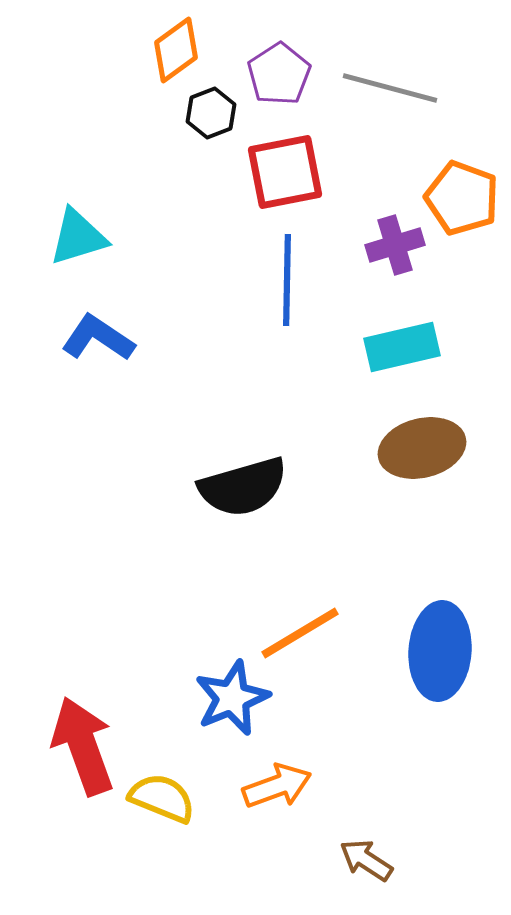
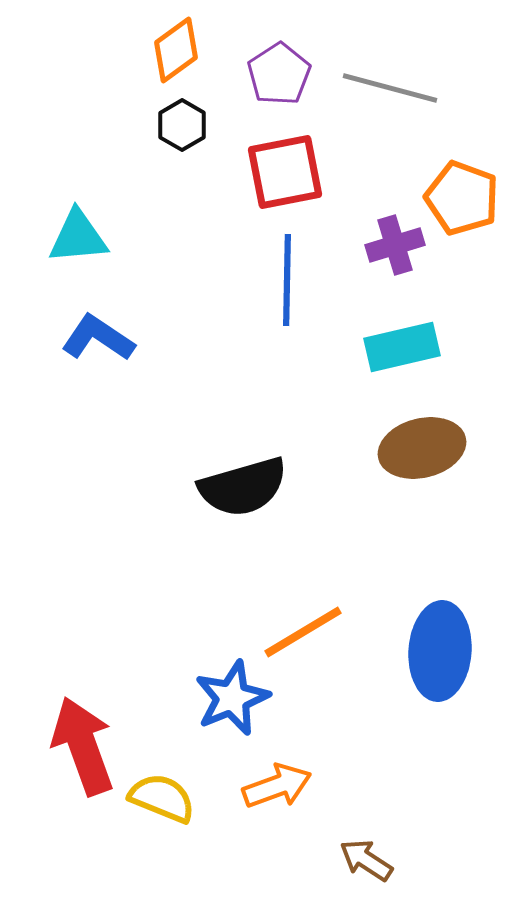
black hexagon: moved 29 px left, 12 px down; rotated 9 degrees counterclockwise
cyan triangle: rotated 12 degrees clockwise
orange line: moved 3 px right, 1 px up
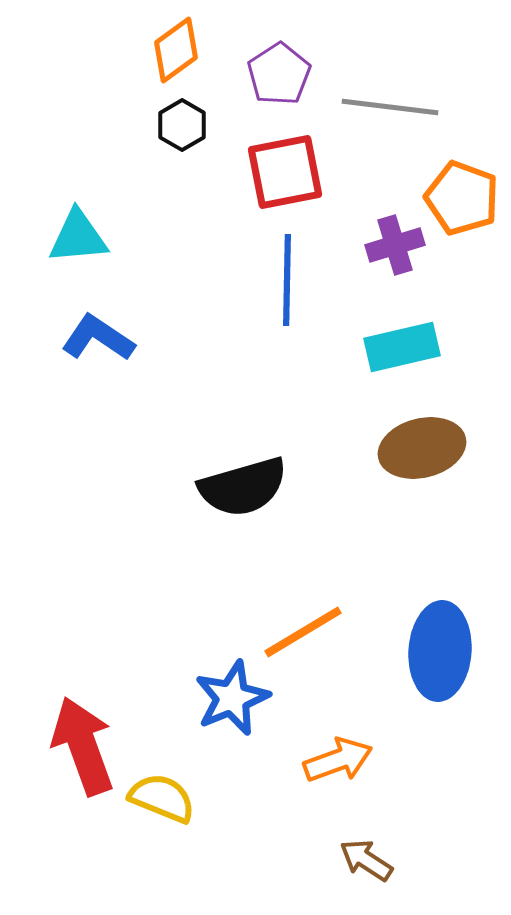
gray line: moved 19 px down; rotated 8 degrees counterclockwise
orange arrow: moved 61 px right, 26 px up
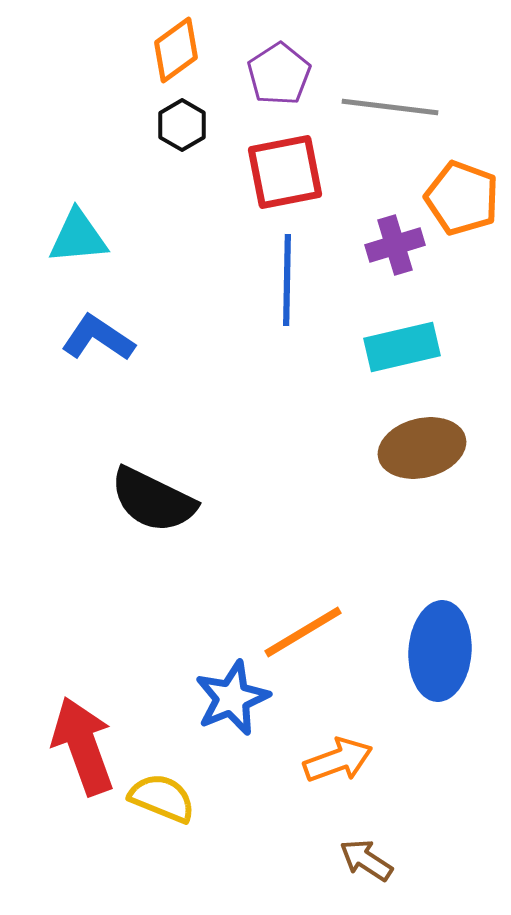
black semicircle: moved 90 px left, 13 px down; rotated 42 degrees clockwise
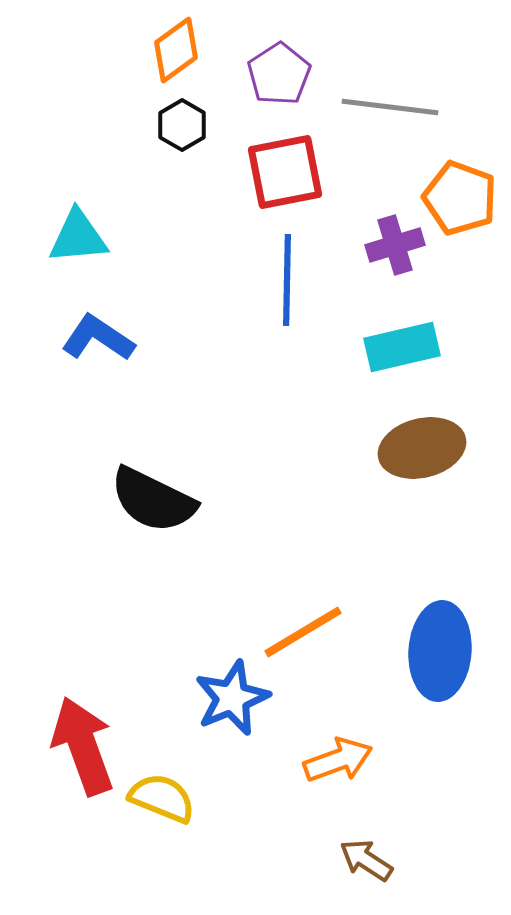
orange pentagon: moved 2 px left
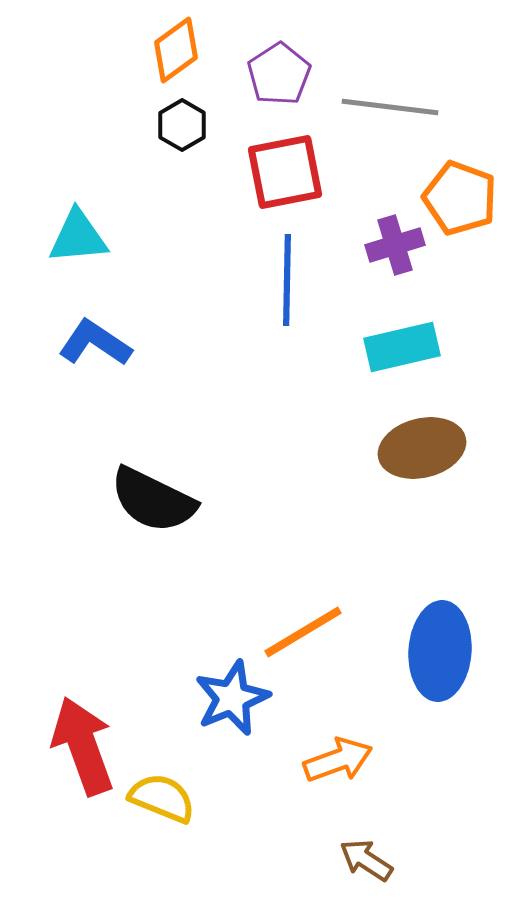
blue L-shape: moved 3 px left, 5 px down
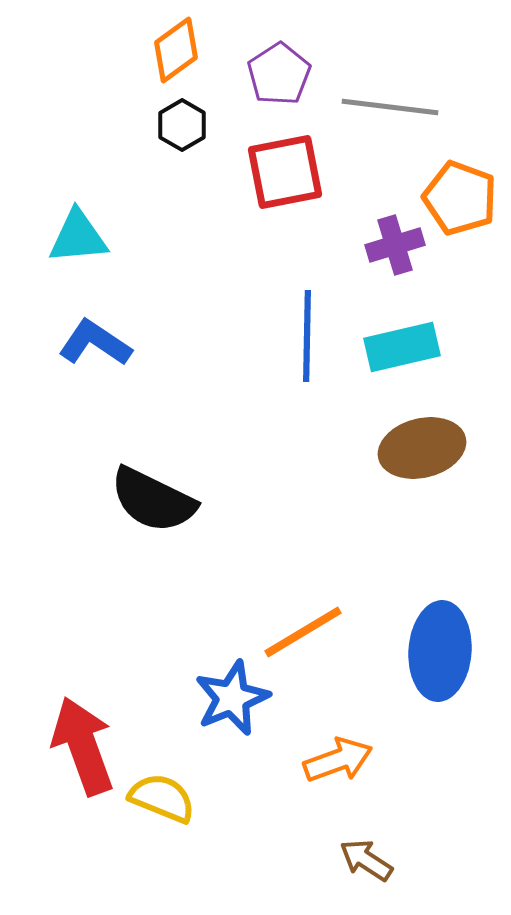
blue line: moved 20 px right, 56 px down
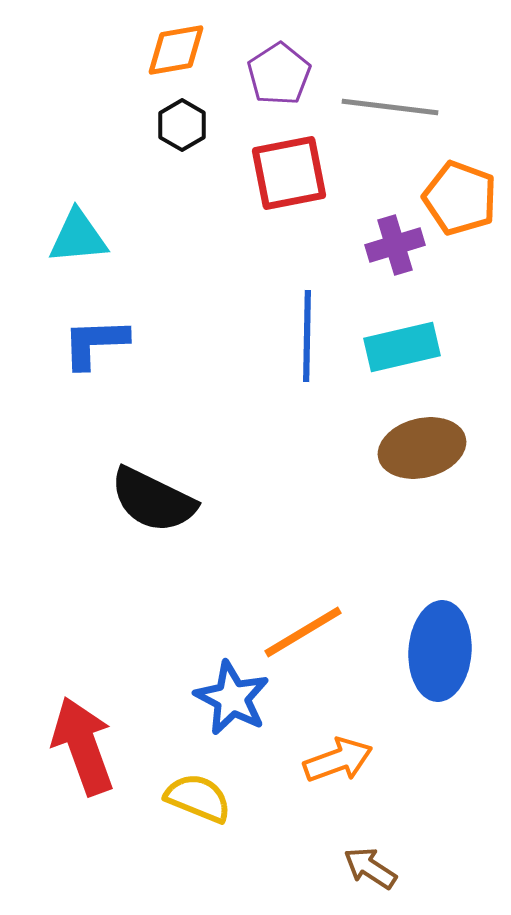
orange diamond: rotated 26 degrees clockwise
red square: moved 4 px right, 1 px down
blue L-shape: rotated 36 degrees counterclockwise
blue star: rotated 22 degrees counterclockwise
yellow semicircle: moved 36 px right
brown arrow: moved 4 px right, 8 px down
